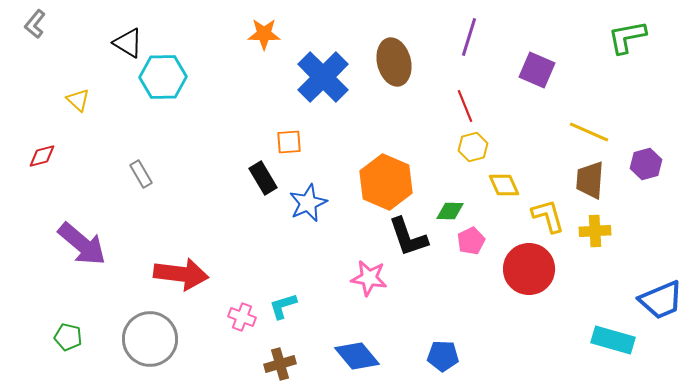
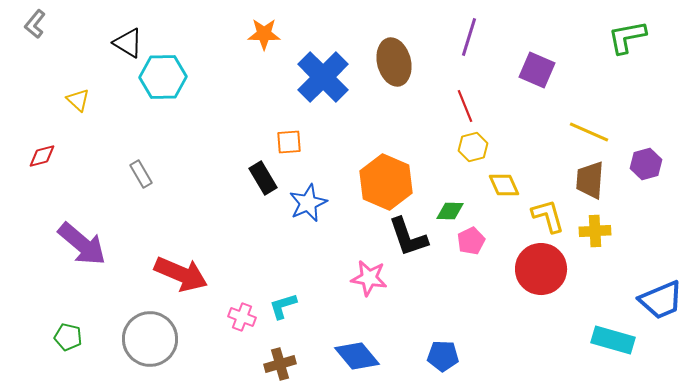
red circle: moved 12 px right
red arrow: rotated 16 degrees clockwise
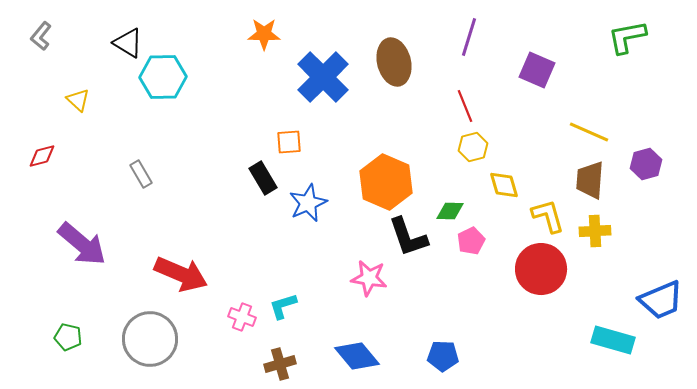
gray L-shape: moved 6 px right, 12 px down
yellow diamond: rotated 8 degrees clockwise
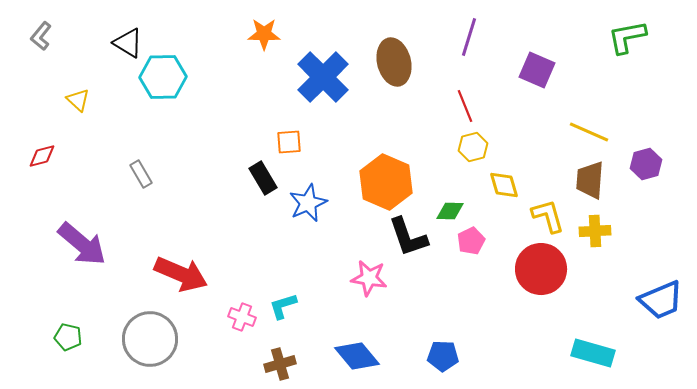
cyan rectangle: moved 20 px left, 13 px down
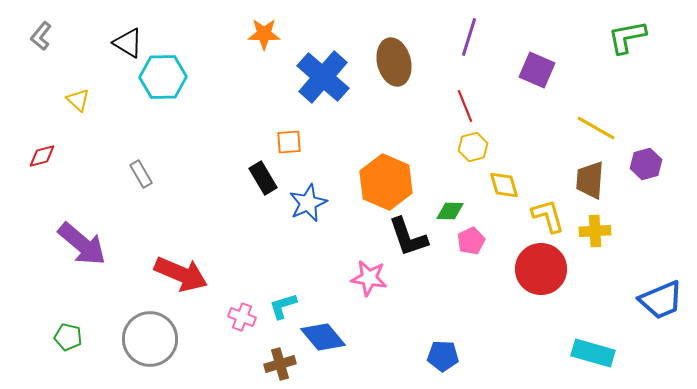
blue cross: rotated 4 degrees counterclockwise
yellow line: moved 7 px right, 4 px up; rotated 6 degrees clockwise
blue diamond: moved 34 px left, 19 px up
